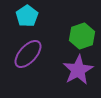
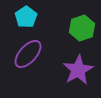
cyan pentagon: moved 1 px left, 1 px down
green hexagon: moved 8 px up
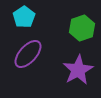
cyan pentagon: moved 2 px left
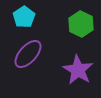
green hexagon: moved 1 px left, 4 px up; rotated 15 degrees counterclockwise
purple star: rotated 12 degrees counterclockwise
